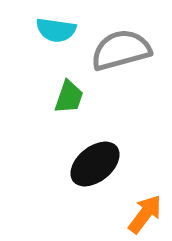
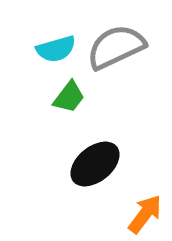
cyan semicircle: moved 19 px down; rotated 24 degrees counterclockwise
gray semicircle: moved 5 px left, 3 px up; rotated 10 degrees counterclockwise
green trapezoid: rotated 18 degrees clockwise
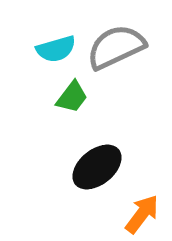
green trapezoid: moved 3 px right
black ellipse: moved 2 px right, 3 px down
orange arrow: moved 3 px left
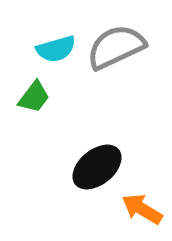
green trapezoid: moved 38 px left
orange arrow: moved 5 px up; rotated 96 degrees counterclockwise
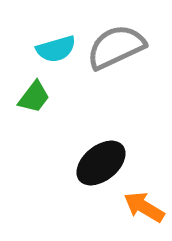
black ellipse: moved 4 px right, 4 px up
orange arrow: moved 2 px right, 2 px up
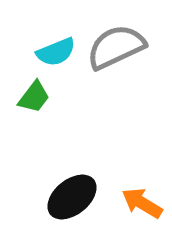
cyan semicircle: moved 3 px down; rotated 6 degrees counterclockwise
black ellipse: moved 29 px left, 34 px down
orange arrow: moved 2 px left, 4 px up
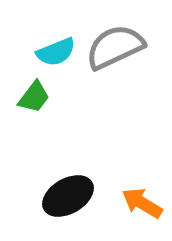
gray semicircle: moved 1 px left
black ellipse: moved 4 px left, 1 px up; rotated 9 degrees clockwise
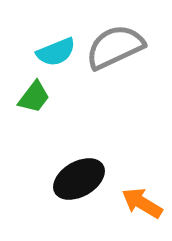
black ellipse: moved 11 px right, 17 px up
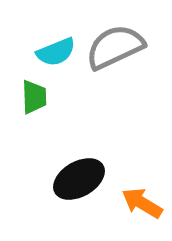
green trapezoid: rotated 39 degrees counterclockwise
